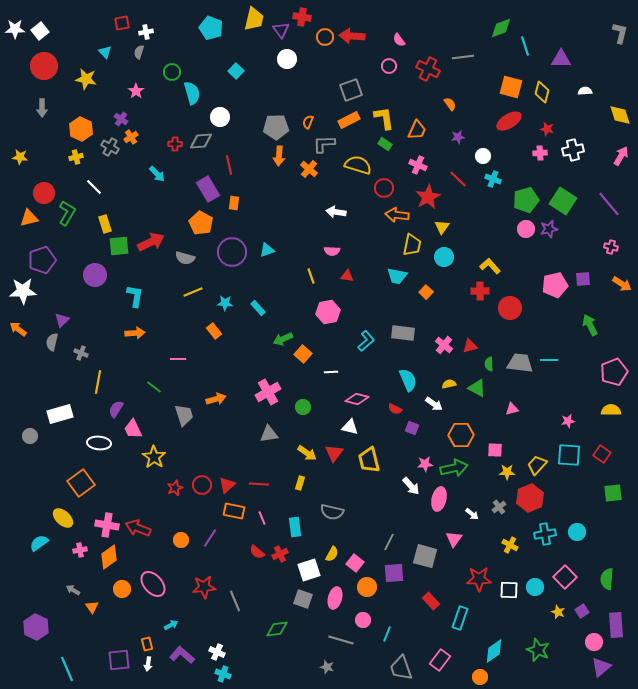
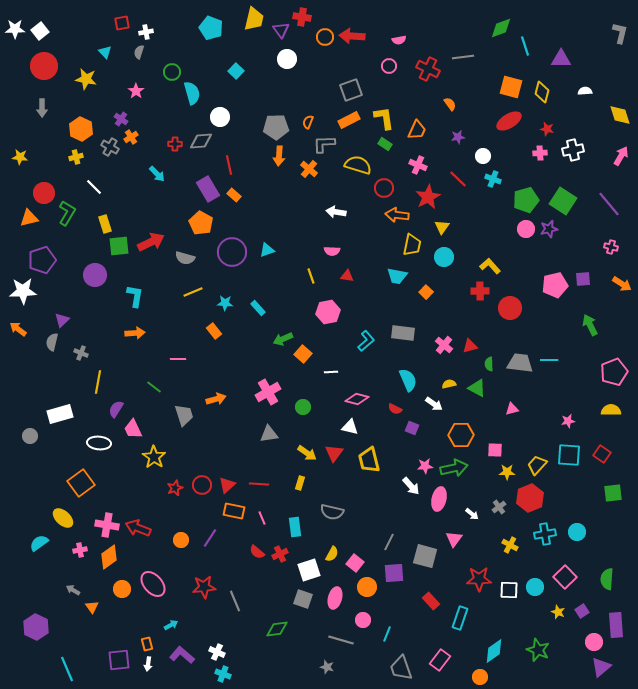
pink semicircle at (399, 40): rotated 64 degrees counterclockwise
orange rectangle at (234, 203): moved 8 px up; rotated 56 degrees counterclockwise
pink star at (425, 464): moved 2 px down
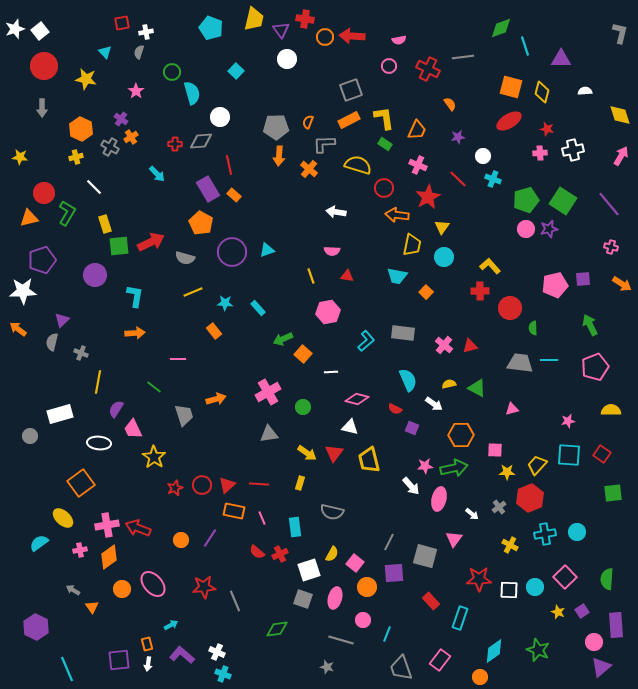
red cross at (302, 17): moved 3 px right, 2 px down
white star at (15, 29): rotated 18 degrees counterclockwise
green semicircle at (489, 364): moved 44 px right, 36 px up
pink pentagon at (614, 372): moved 19 px left, 5 px up
pink cross at (107, 525): rotated 20 degrees counterclockwise
